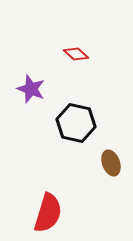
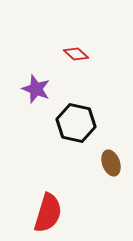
purple star: moved 5 px right
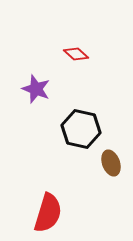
black hexagon: moved 5 px right, 6 px down
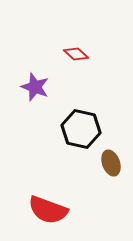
purple star: moved 1 px left, 2 px up
red semicircle: moved 3 px up; rotated 93 degrees clockwise
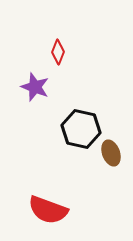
red diamond: moved 18 px left, 2 px up; rotated 70 degrees clockwise
brown ellipse: moved 10 px up
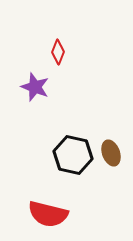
black hexagon: moved 8 px left, 26 px down
red semicircle: moved 4 px down; rotated 6 degrees counterclockwise
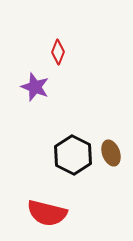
black hexagon: rotated 15 degrees clockwise
red semicircle: moved 1 px left, 1 px up
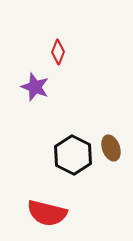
brown ellipse: moved 5 px up
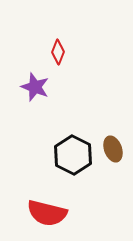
brown ellipse: moved 2 px right, 1 px down
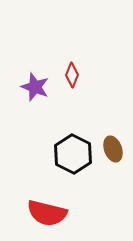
red diamond: moved 14 px right, 23 px down
black hexagon: moved 1 px up
